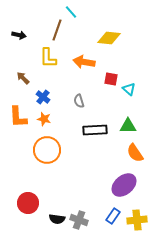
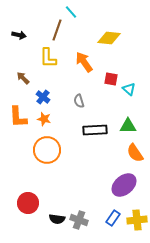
orange arrow: rotated 45 degrees clockwise
blue rectangle: moved 2 px down
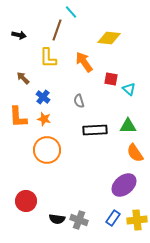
red circle: moved 2 px left, 2 px up
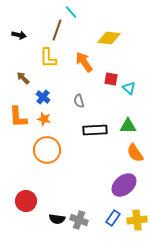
cyan triangle: moved 1 px up
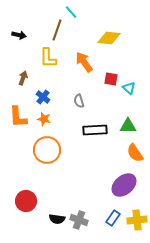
brown arrow: rotated 64 degrees clockwise
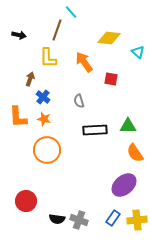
brown arrow: moved 7 px right, 1 px down
cyan triangle: moved 9 px right, 36 px up
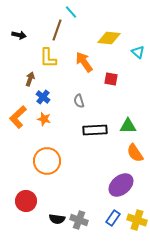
orange L-shape: rotated 50 degrees clockwise
orange circle: moved 11 px down
purple ellipse: moved 3 px left
yellow cross: rotated 24 degrees clockwise
